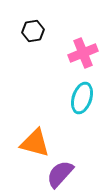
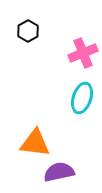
black hexagon: moved 5 px left; rotated 20 degrees counterclockwise
orange triangle: rotated 8 degrees counterclockwise
purple semicircle: moved 1 px left, 2 px up; rotated 36 degrees clockwise
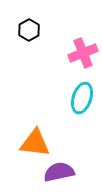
black hexagon: moved 1 px right, 1 px up
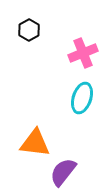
purple semicircle: moved 4 px right; rotated 40 degrees counterclockwise
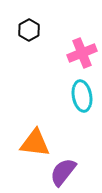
pink cross: moved 1 px left
cyan ellipse: moved 2 px up; rotated 28 degrees counterclockwise
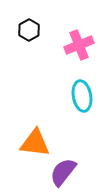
pink cross: moved 3 px left, 8 px up
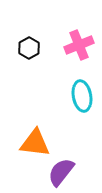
black hexagon: moved 18 px down
purple semicircle: moved 2 px left
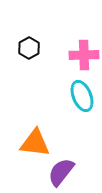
pink cross: moved 5 px right, 10 px down; rotated 20 degrees clockwise
cyan ellipse: rotated 12 degrees counterclockwise
